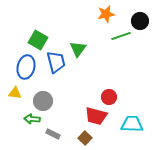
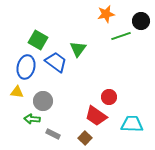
black circle: moved 1 px right
blue trapezoid: rotated 40 degrees counterclockwise
yellow triangle: moved 2 px right, 1 px up
red trapezoid: rotated 20 degrees clockwise
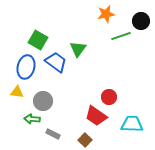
brown square: moved 2 px down
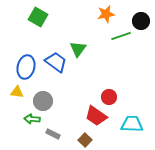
green square: moved 23 px up
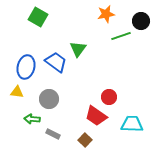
gray circle: moved 6 px right, 2 px up
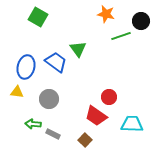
orange star: rotated 24 degrees clockwise
green triangle: rotated 12 degrees counterclockwise
green arrow: moved 1 px right, 5 px down
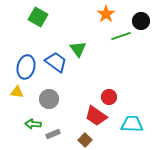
orange star: rotated 24 degrees clockwise
gray rectangle: rotated 48 degrees counterclockwise
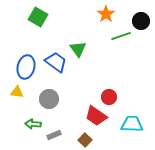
gray rectangle: moved 1 px right, 1 px down
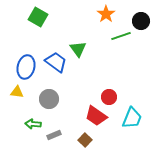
cyan trapezoid: moved 6 px up; rotated 110 degrees clockwise
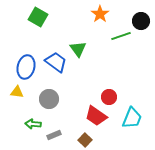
orange star: moved 6 px left
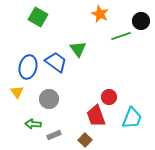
orange star: rotated 12 degrees counterclockwise
blue ellipse: moved 2 px right
yellow triangle: rotated 48 degrees clockwise
red trapezoid: rotated 35 degrees clockwise
